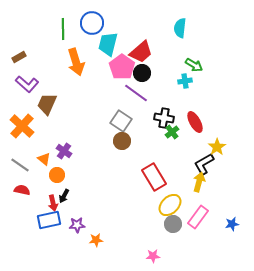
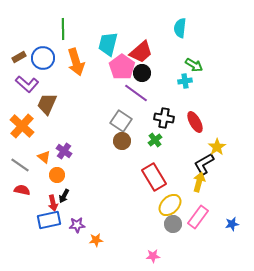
blue circle: moved 49 px left, 35 px down
green cross: moved 17 px left, 8 px down
orange triangle: moved 2 px up
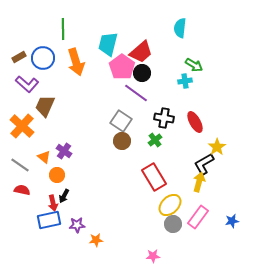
brown trapezoid: moved 2 px left, 2 px down
blue star: moved 3 px up
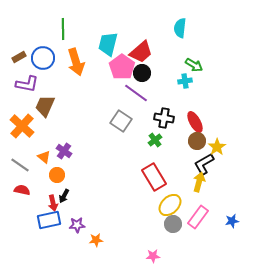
purple L-shape: rotated 30 degrees counterclockwise
brown circle: moved 75 px right
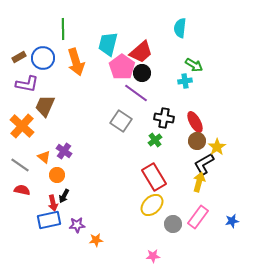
yellow ellipse: moved 18 px left
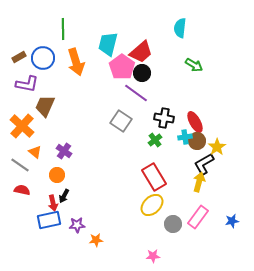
cyan cross: moved 56 px down
orange triangle: moved 9 px left, 5 px up
